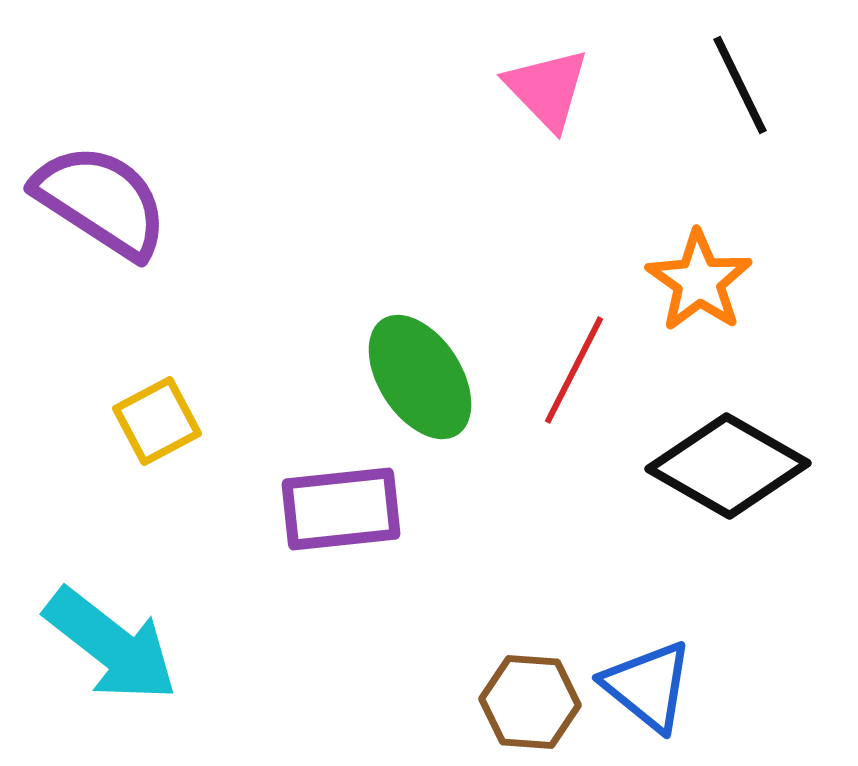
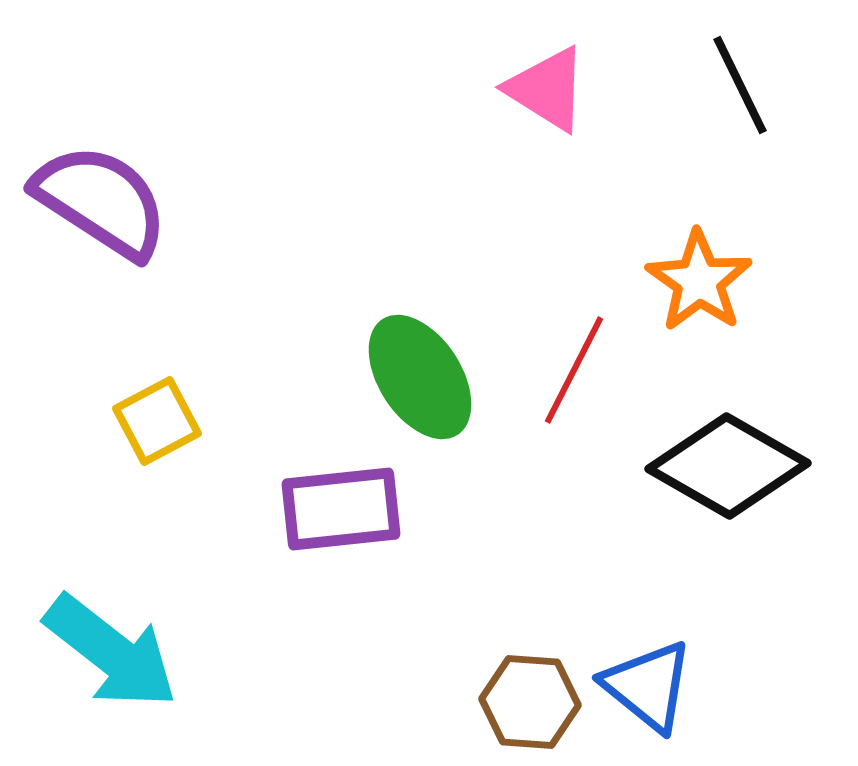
pink triangle: rotated 14 degrees counterclockwise
cyan arrow: moved 7 px down
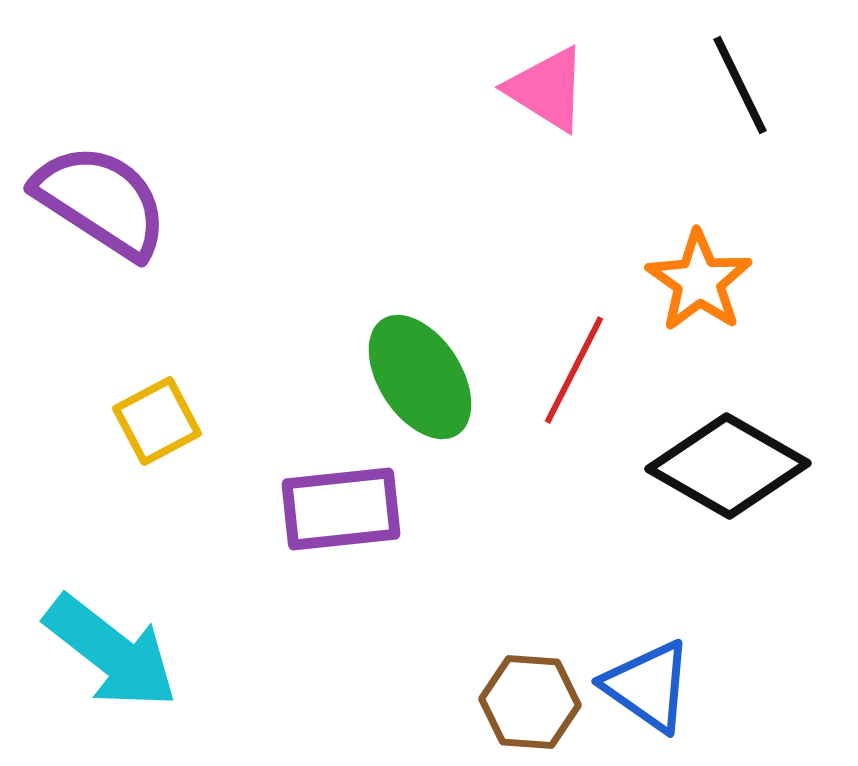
blue triangle: rotated 4 degrees counterclockwise
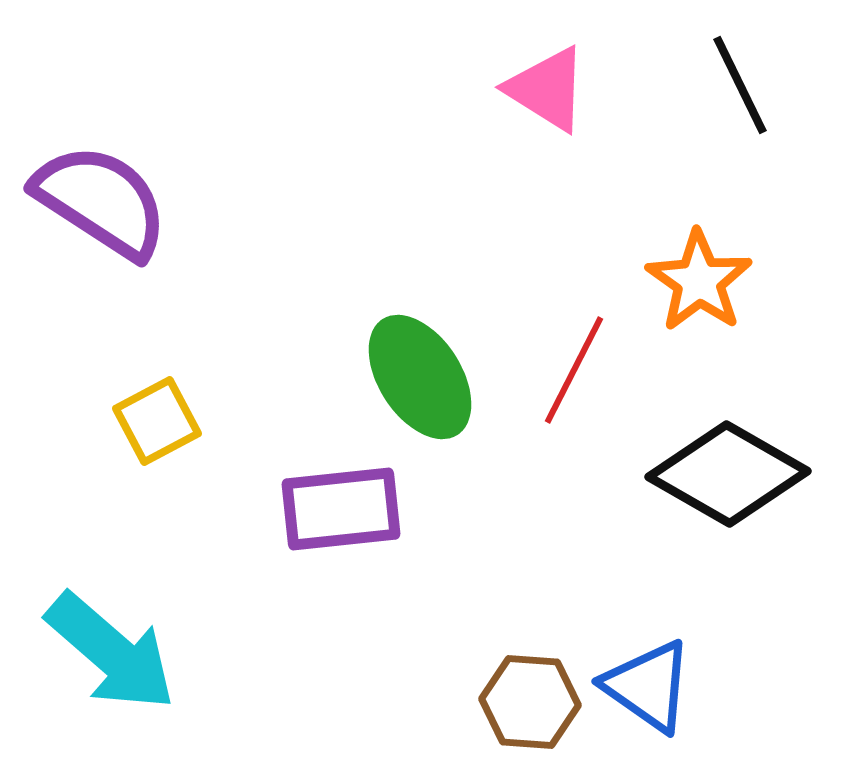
black diamond: moved 8 px down
cyan arrow: rotated 3 degrees clockwise
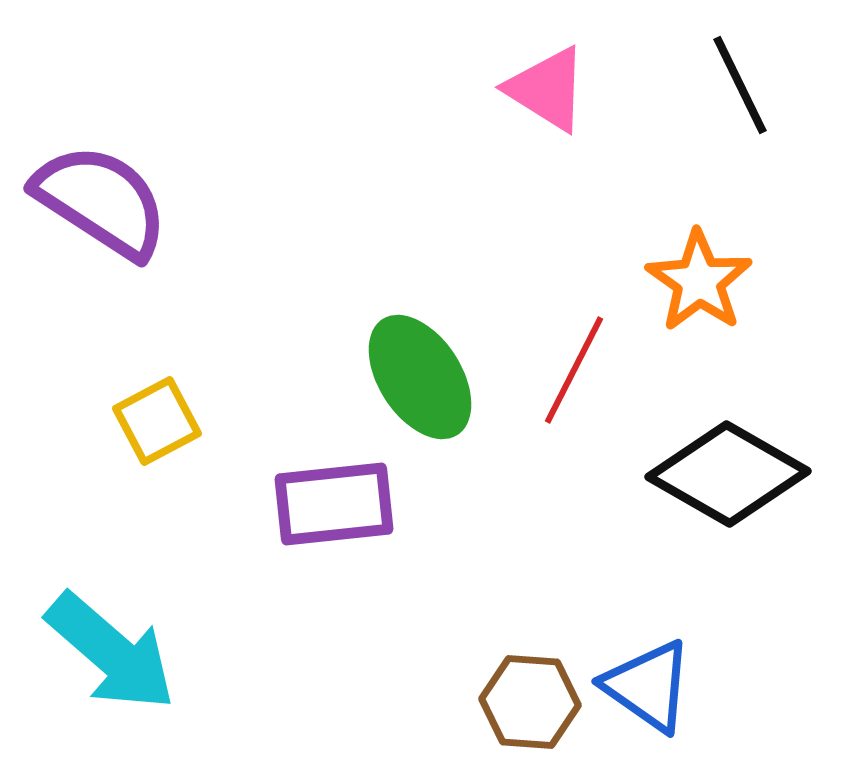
purple rectangle: moved 7 px left, 5 px up
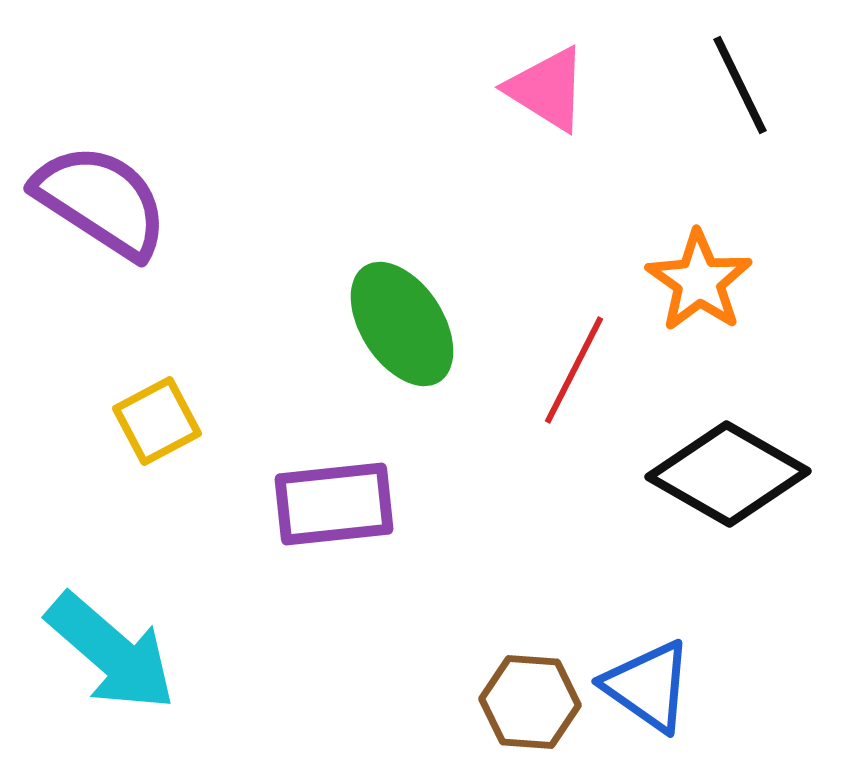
green ellipse: moved 18 px left, 53 px up
